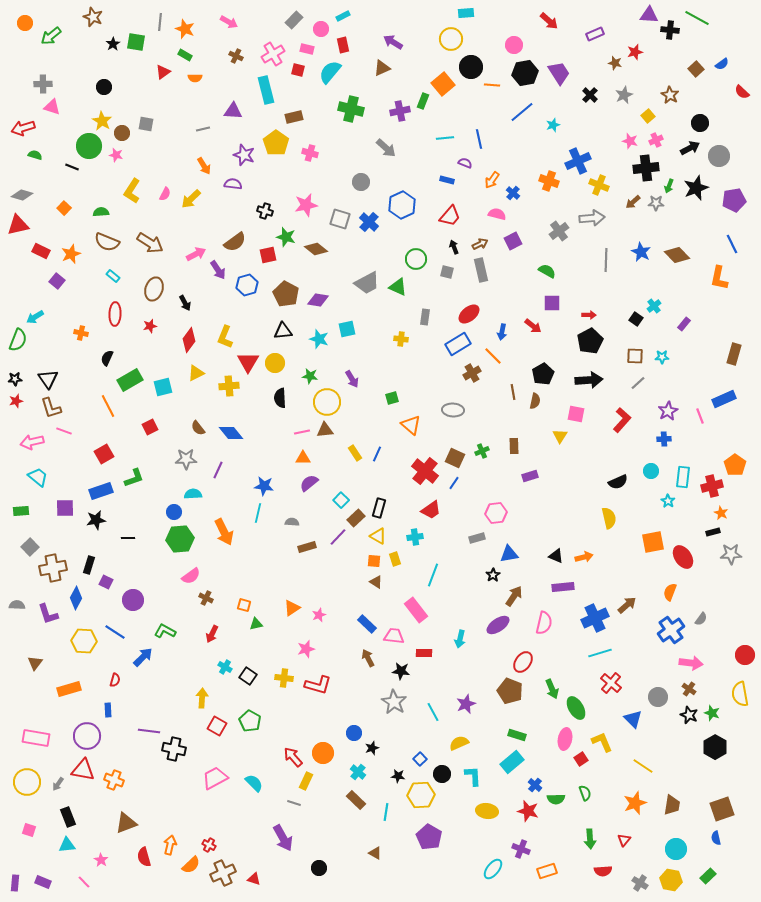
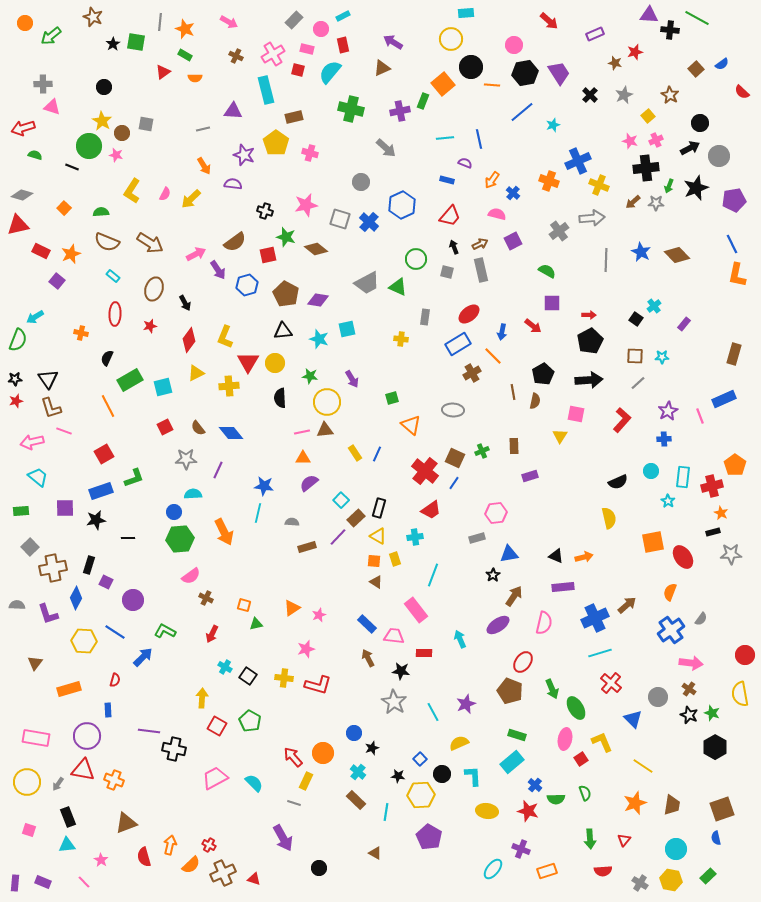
orange L-shape at (719, 278): moved 18 px right, 3 px up
red square at (150, 427): moved 15 px right
cyan arrow at (460, 639): rotated 144 degrees clockwise
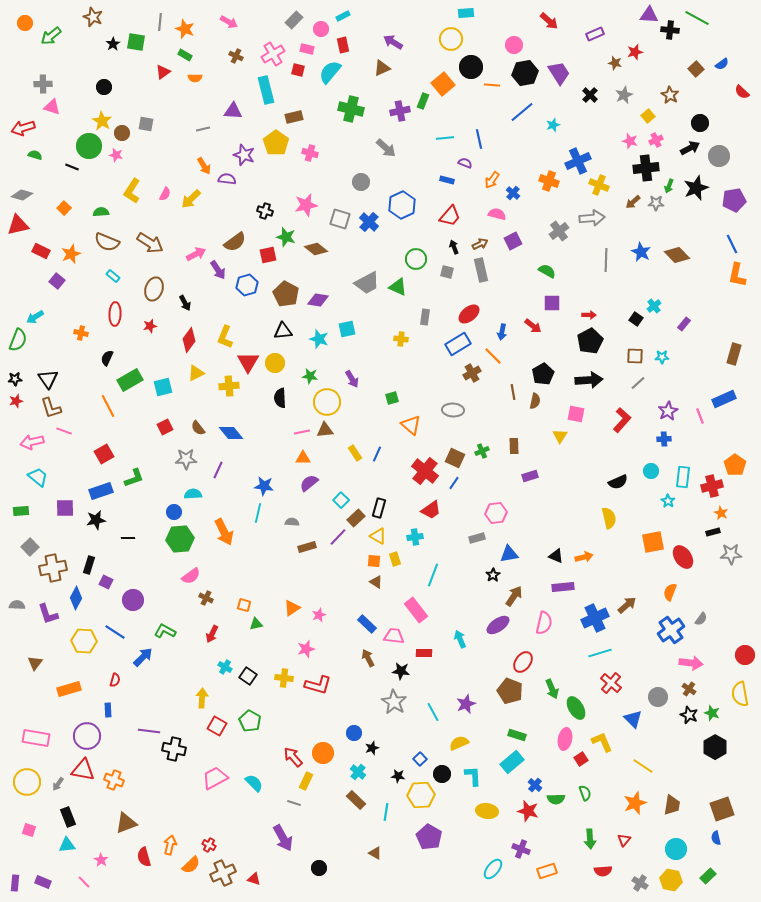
purple semicircle at (233, 184): moved 6 px left, 5 px up
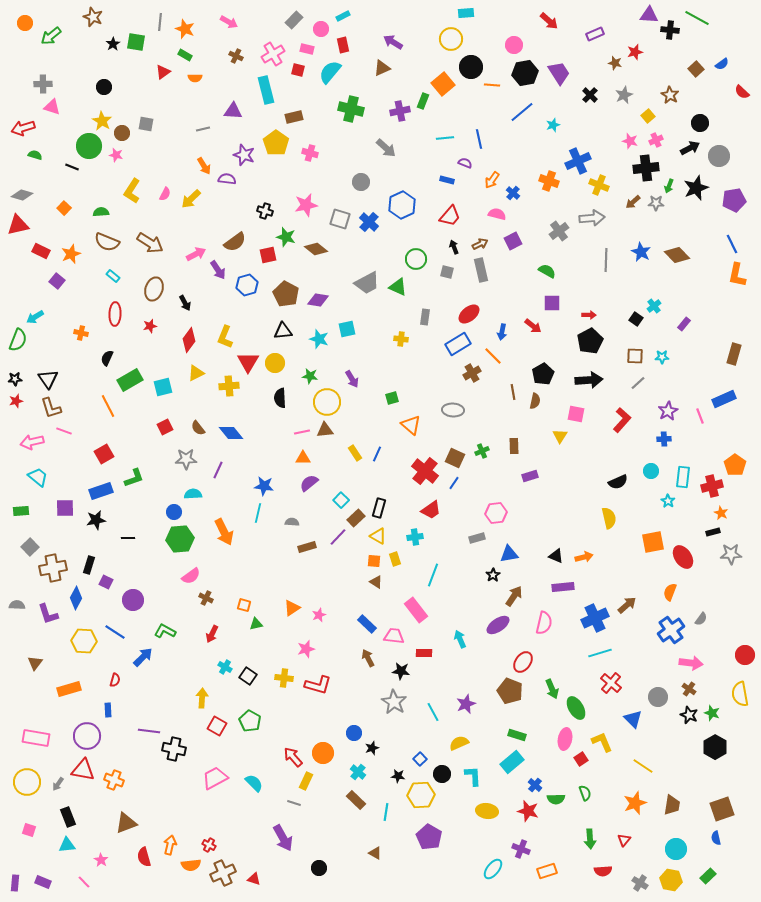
orange semicircle at (191, 865): rotated 36 degrees clockwise
